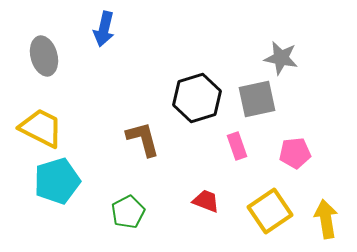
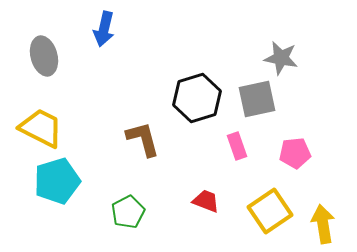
yellow arrow: moved 3 px left, 5 px down
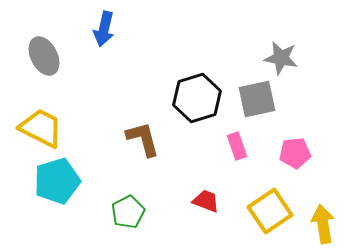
gray ellipse: rotated 12 degrees counterclockwise
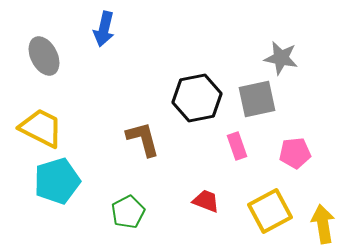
black hexagon: rotated 6 degrees clockwise
yellow square: rotated 6 degrees clockwise
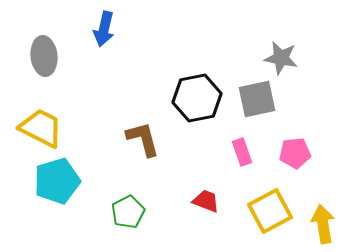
gray ellipse: rotated 21 degrees clockwise
pink rectangle: moved 5 px right, 6 px down
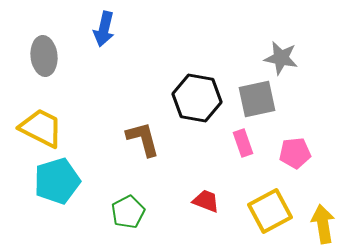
black hexagon: rotated 21 degrees clockwise
pink rectangle: moved 1 px right, 9 px up
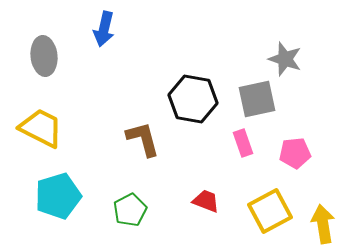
gray star: moved 4 px right, 1 px down; rotated 8 degrees clockwise
black hexagon: moved 4 px left, 1 px down
cyan pentagon: moved 1 px right, 15 px down
green pentagon: moved 2 px right, 2 px up
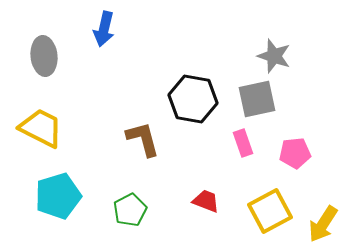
gray star: moved 11 px left, 3 px up
yellow arrow: rotated 138 degrees counterclockwise
